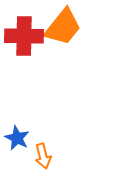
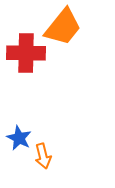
red cross: moved 2 px right, 17 px down
blue star: moved 2 px right
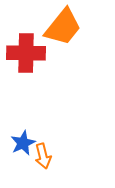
blue star: moved 4 px right, 5 px down; rotated 20 degrees clockwise
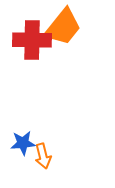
red cross: moved 6 px right, 13 px up
blue star: rotated 20 degrees clockwise
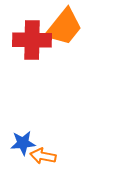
orange trapezoid: moved 1 px right
orange arrow: rotated 115 degrees clockwise
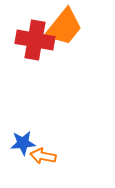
red cross: moved 3 px right; rotated 9 degrees clockwise
